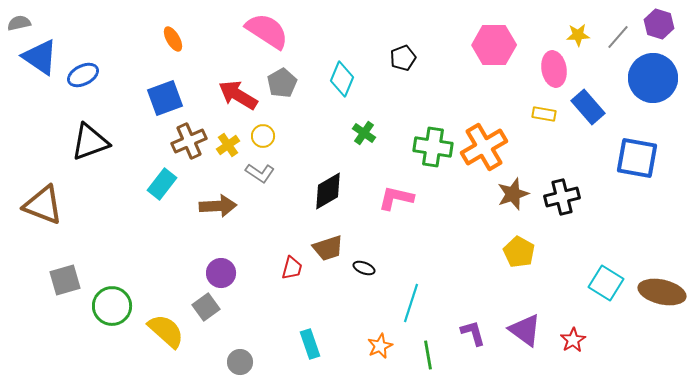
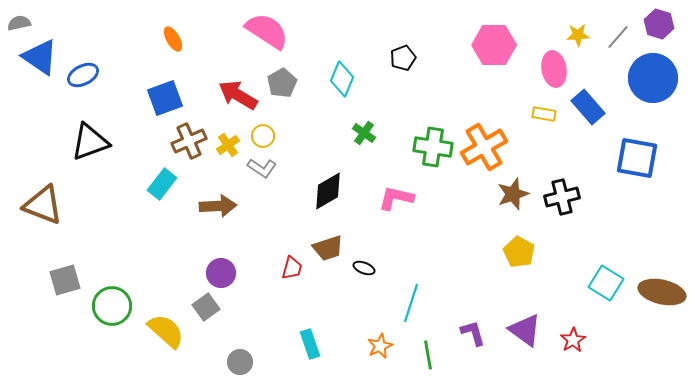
gray L-shape at (260, 173): moved 2 px right, 5 px up
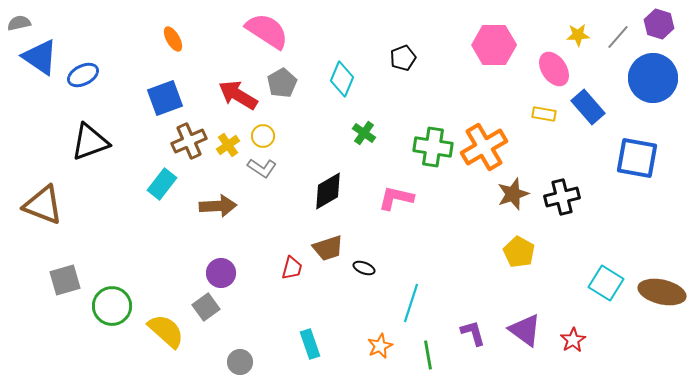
pink ellipse at (554, 69): rotated 24 degrees counterclockwise
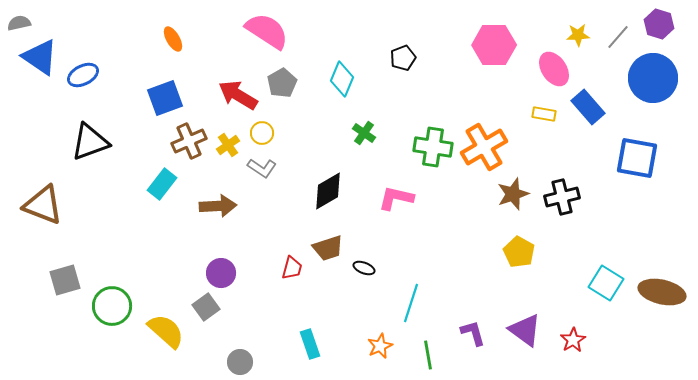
yellow circle at (263, 136): moved 1 px left, 3 px up
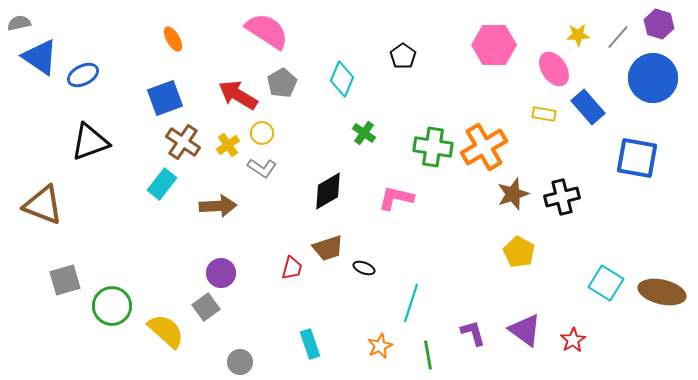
black pentagon at (403, 58): moved 2 px up; rotated 15 degrees counterclockwise
brown cross at (189, 141): moved 6 px left, 1 px down; rotated 32 degrees counterclockwise
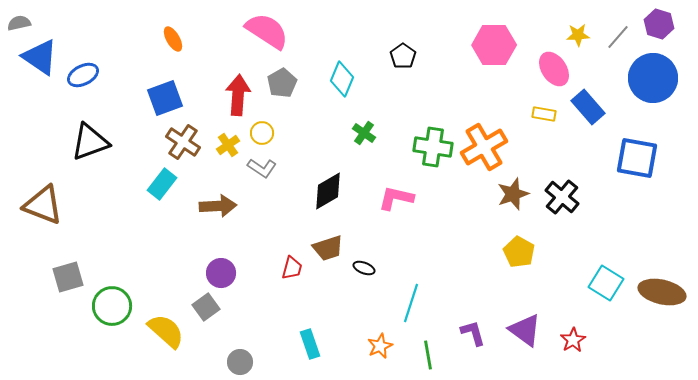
red arrow at (238, 95): rotated 63 degrees clockwise
black cross at (562, 197): rotated 36 degrees counterclockwise
gray square at (65, 280): moved 3 px right, 3 px up
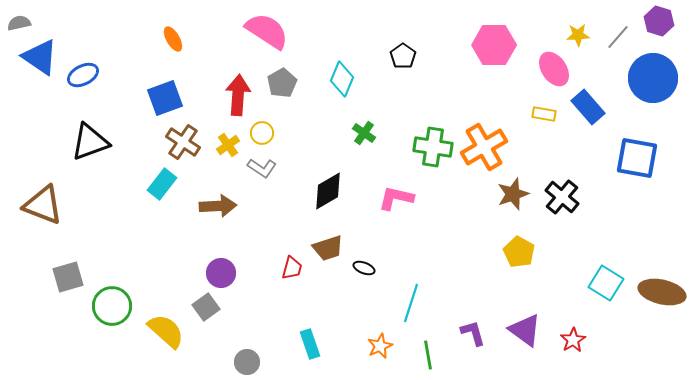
purple hexagon at (659, 24): moved 3 px up
gray circle at (240, 362): moved 7 px right
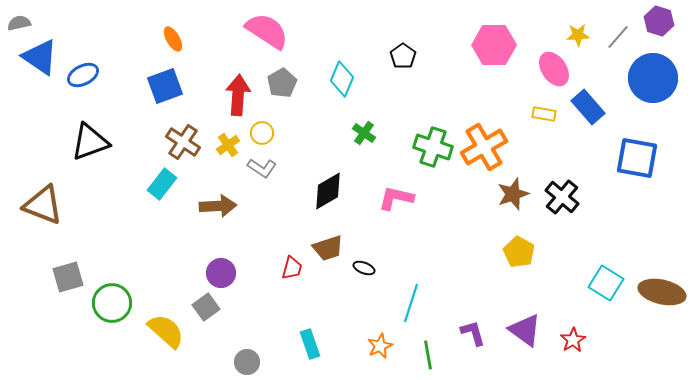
blue square at (165, 98): moved 12 px up
green cross at (433, 147): rotated 9 degrees clockwise
green circle at (112, 306): moved 3 px up
